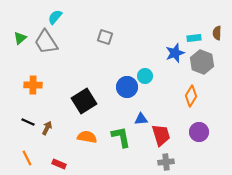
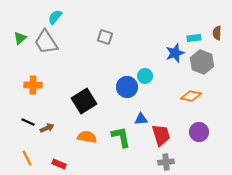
orange diamond: rotated 70 degrees clockwise
brown arrow: rotated 40 degrees clockwise
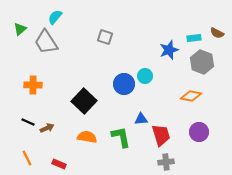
brown semicircle: rotated 64 degrees counterclockwise
green triangle: moved 9 px up
blue star: moved 6 px left, 3 px up
blue circle: moved 3 px left, 3 px up
black square: rotated 15 degrees counterclockwise
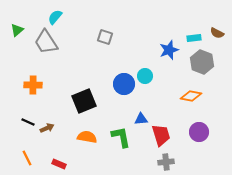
green triangle: moved 3 px left, 1 px down
black square: rotated 25 degrees clockwise
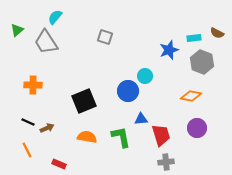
blue circle: moved 4 px right, 7 px down
purple circle: moved 2 px left, 4 px up
orange line: moved 8 px up
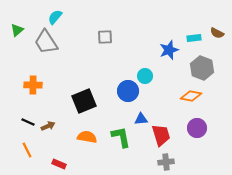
gray square: rotated 21 degrees counterclockwise
gray hexagon: moved 6 px down
brown arrow: moved 1 px right, 2 px up
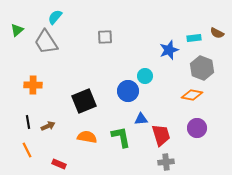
orange diamond: moved 1 px right, 1 px up
black line: rotated 56 degrees clockwise
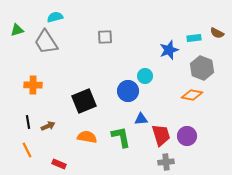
cyan semicircle: rotated 35 degrees clockwise
green triangle: rotated 24 degrees clockwise
purple circle: moved 10 px left, 8 px down
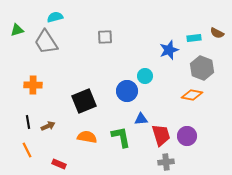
blue circle: moved 1 px left
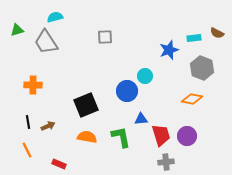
orange diamond: moved 4 px down
black square: moved 2 px right, 4 px down
